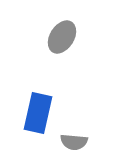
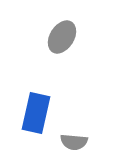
blue rectangle: moved 2 px left
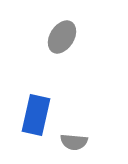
blue rectangle: moved 2 px down
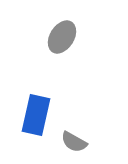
gray semicircle: rotated 24 degrees clockwise
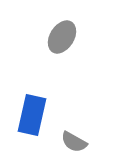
blue rectangle: moved 4 px left
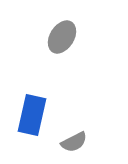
gray semicircle: rotated 56 degrees counterclockwise
